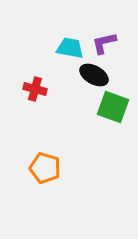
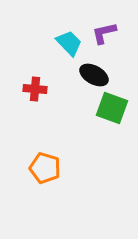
purple L-shape: moved 10 px up
cyan trapezoid: moved 1 px left, 5 px up; rotated 36 degrees clockwise
red cross: rotated 10 degrees counterclockwise
green square: moved 1 px left, 1 px down
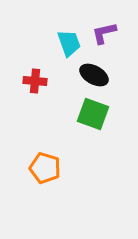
cyan trapezoid: rotated 24 degrees clockwise
red cross: moved 8 px up
green square: moved 19 px left, 6 px down
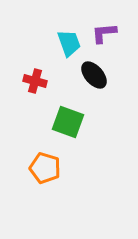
purple L-shape: rotated 8 degrees clockwise
black ellipse: rotated 20 degrees clockwise
red cross: rotated 10 degrees clockwise
green square: moved 25 px left, 8 px down
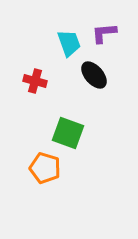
green square: moved 11 px down
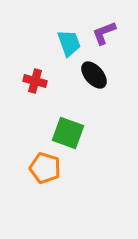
purple L-shape: rotated 16 degrees counterclockwise
